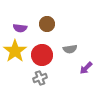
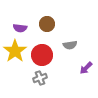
gray semicircle: moved 4 px up
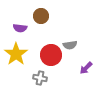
brown circle: moved 6 px left, 8 px up
yellow star: moved 1 px right, 3 px down
red circle: moved 9 px right
gray cross: rotated 32 degrees clockwise
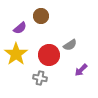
purple semicircle: rotated 48 degrees counterclockwise
gray semicircle: rotated 24 degrees counterclockwise
red circle: moved 2 px left
purple arrow: moved 5 px left, 2 px down
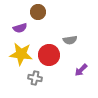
brown circle: moved 3 px left, 4 px up
purple semicircle: rotated 24 degrees clockwise
gray semicircle: moved 5 px up; rotated 24 degrees clockwise
yellow star: moved 5 px right; rotated 30 degrees counterclockwise
gray cross: moved 5 px left
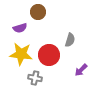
gray semicircle: rotated 64 degrees counterclockwise
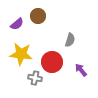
brown circle: moved 4 px down
purple semicircle: moved 3 px left, 4 px up; rotated 24 degrees counterclockwise
red circle: moved 3 px right, 7 px down
purple arrow: rotated 96 degrees clockwise
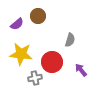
gray cross: rotated 24 degrees counterclockwise
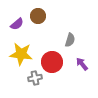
purple arrow: moved 1 px right, 6 px up
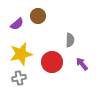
gray semicircle: rotated 16 degrees counterclockwise
yellow star: rotated 20 degrees counterclockwise
gray cross: moved 16 px left
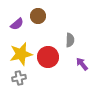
red circle: moved 4 px left, 5 px up
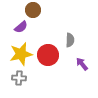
brown circle: moved 5 px left, 6 px up
purple semicircle: moved 4 px right, 3 px down
red circle: moved 2 px up
gray cross: rotated 16 degrees clockwise
